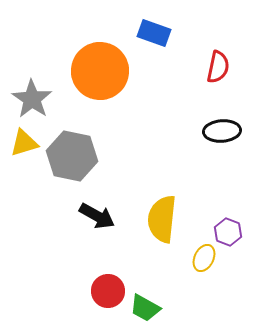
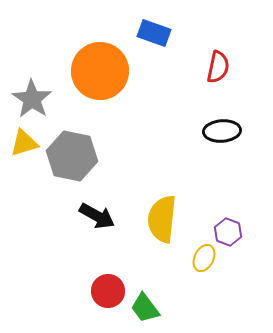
green trapezoid: rotated 24 degrees clockwise
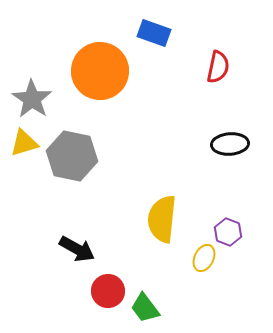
black ellipse: moved 8 px right, 13 px down
black arrow: moved 20 px left, 33 px down
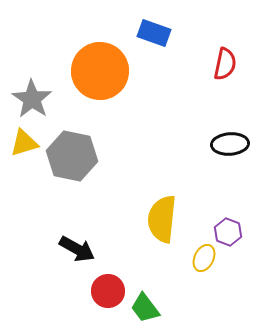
red semicircle: moved 7 px right, 3 px up
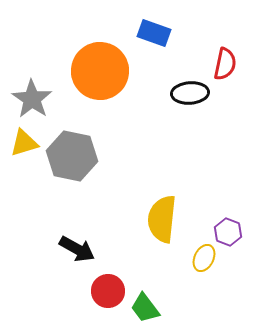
black ellipse: moved 40 px left, 51 px up
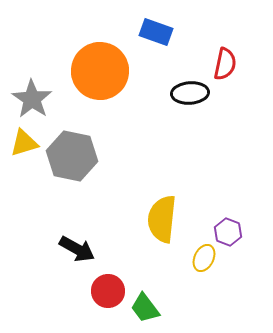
blue rectangle: moved 2 px right, 1 px up
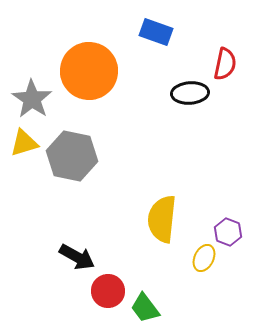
orange circle: moved 11 px left
black arrow: moved 8 px down
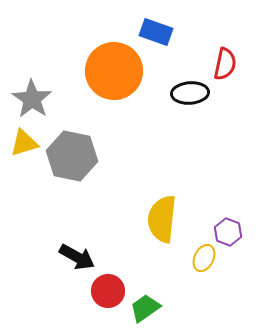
orange circle: moved 25 px right
green trapezoid: rotated 92 degrees clockwise
